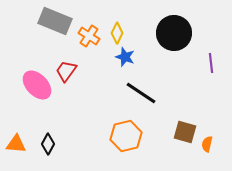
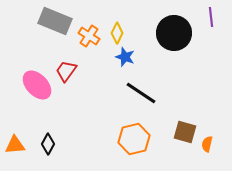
purple line: moved 46 px up
orange hexagon: moved 8 px right, 3 px down
orange triangle: moved 1 px left, 1 px down; rotated 10 degrees counterclockwise
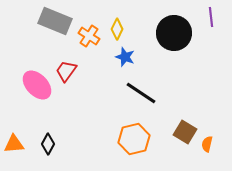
yellow diamond: moved 4 px up
brown square: rotated 15 degrees clockwise
orange triangle: moved 1 px left, 1 px up
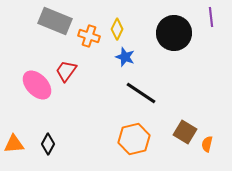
orange cross: rotated 15 degrees counterclockwise
